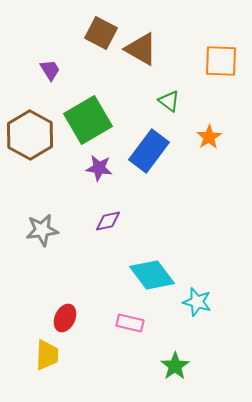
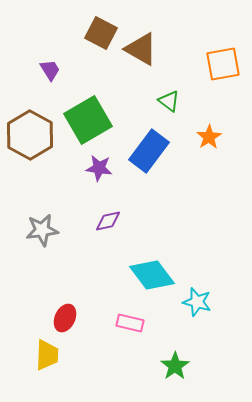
orange square: moved 2 px right, 3 px down; rotated 12 degrees counterclockwise
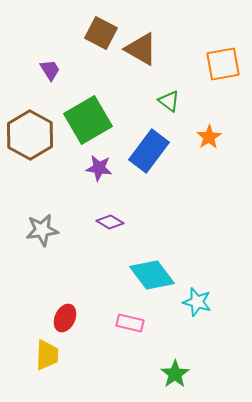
purple diamond: moved 2 px right, 1 px down; rotated 44 degrees clockwise
green star: moved 8 px down
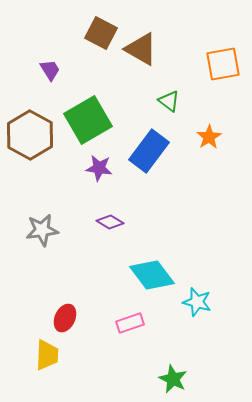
pink rectangle: rotated 32 degrees counterclockwise
green star: moved 2 px left, 5 px down; rotated 12 degrees counterclockwise
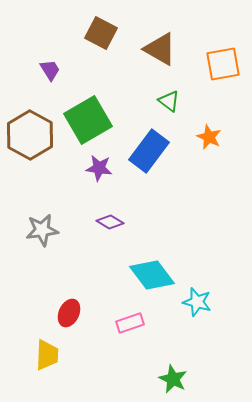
brown triangle: moved 19 px right
orange star: rotated 15 degrees counterclockwise
red ellipse: moved 4 px right, 5 px up
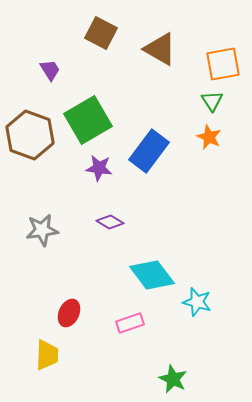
green triangle: moved 43 px right; rotated 20 degrees clockwise
brown hexagon: rotated 9 degrees counterclockwise
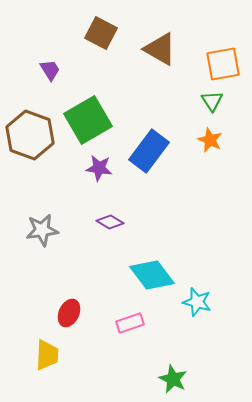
orange star: moved 1 px right, 3 px down
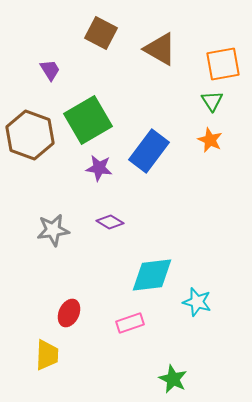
gray star: moved 11 px right
cyan diamond: rotated 60 degrees counterclockwise
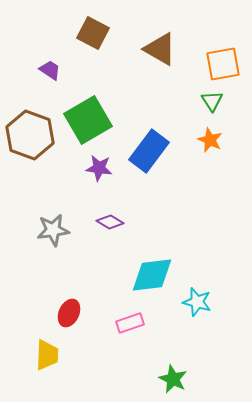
brown square: moved 8 px left
purple trapezoid: rotated 25 degrees counterclockwise
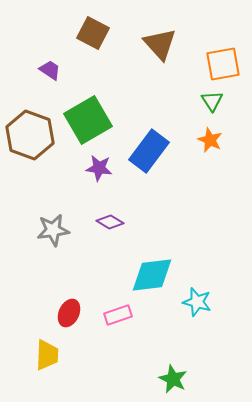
brown triangle: moved 5 px up; rotated 18 degrees clockwise
pink rectangle: moved 12 px left, 8 px up
